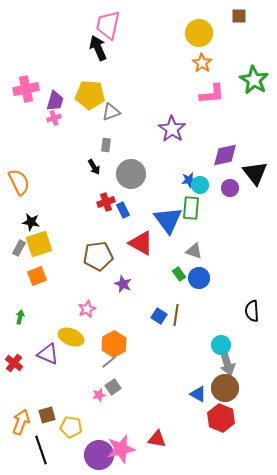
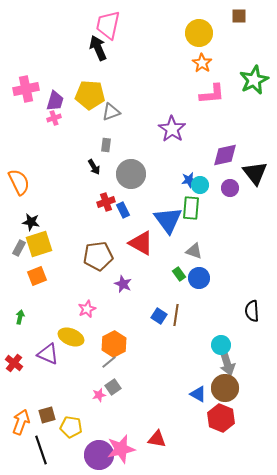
green star at (254, 80): rotated 16 degrees clockwise
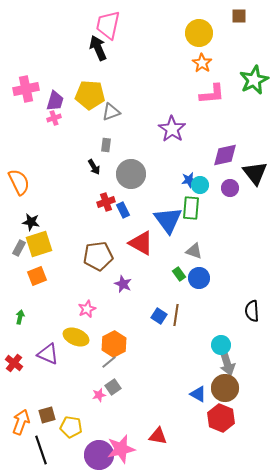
yellow ellipse at (71, 337): moved 5 px right
red triangle at (157, 439): moved 1 px right, 3 px up
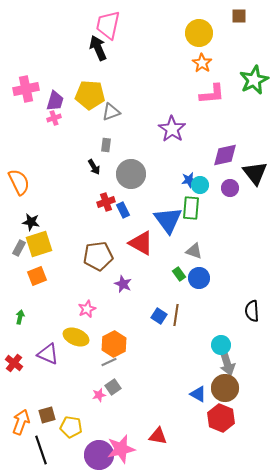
gray line at (109, 362): rotated 14 degrees clockwise
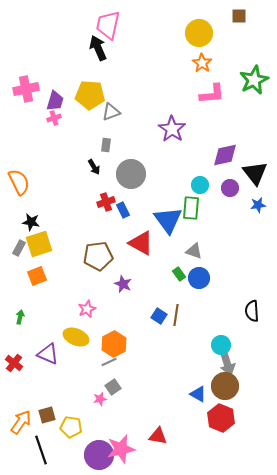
blue star at (189, 180): moved 69 px right, 25 px down
brown circle at (225, 388): moved 2 px up
pink star at (99, 395): moved 1 px right, 4 px down
orange arrow at (21, 422): rotated 15 degrees clockwise
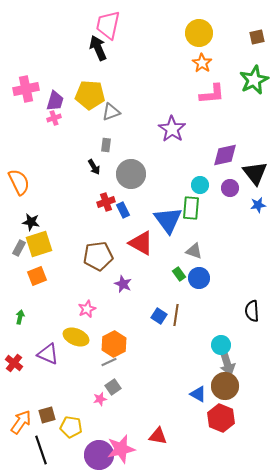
brown square at (239, 16): moved 18 px right, 21 px down; rotated 14 degrees counterclockwise
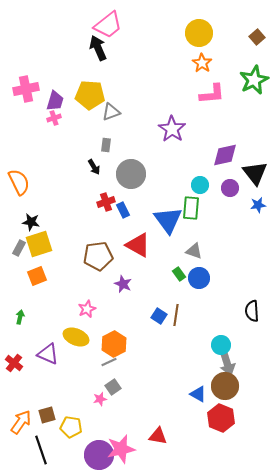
pink trapezoid at (108, 25): rotated 140 degrees counterclockwise
brown square at (257, 37): rotated 28 degrees counterclockwise
red triangle at (141, 243): moved 3 px left, 2 px down
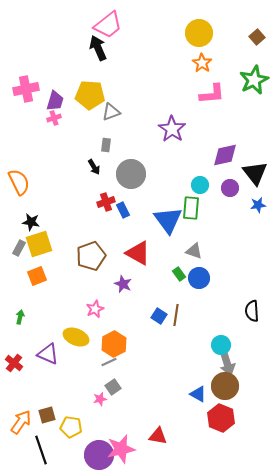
red triangle at (138, 245): moved 8 px down
brown pentagon at (98, 256): moved 7 px left; rotated 12 degrees counterclockwise
pink star at (87, 309): moved 8 px right
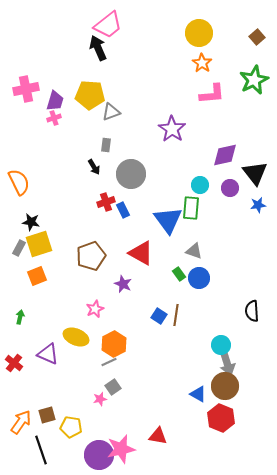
red triangle at (138, 253): moved 3 px right
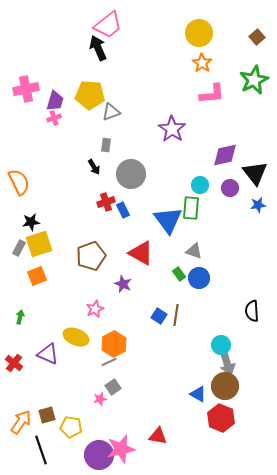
black star at (31, 222): rotated 18 degrees counterclockwise
